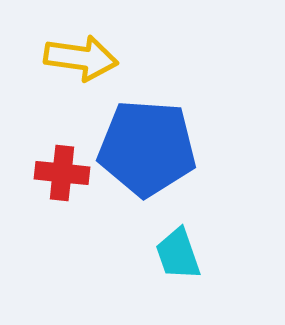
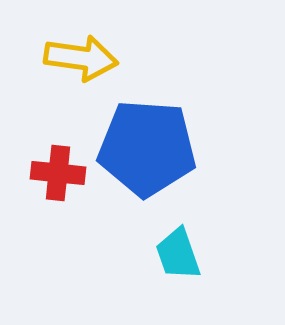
red cross: moved 4 px left
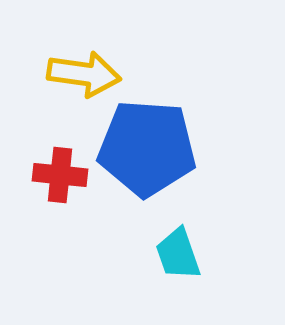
yellow arrow: moved 3 px right, 16 px down
red cross: moved 2 px right, 2 px down
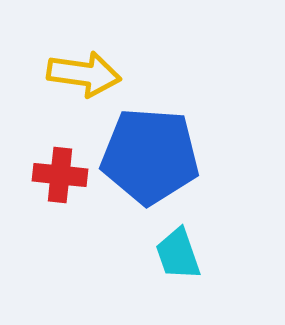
blue pentagon: moved 3 px right, 8 px down
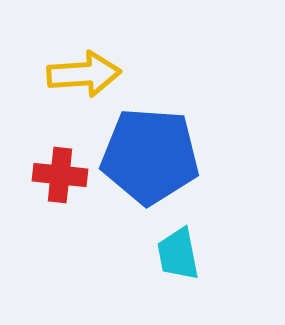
yellow arrow: rotated 12 degrees counterclockwise
cyan trapezoid: rotated 8 degrees clockwise
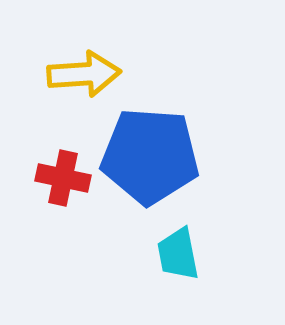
red cross: moved 3 px right, 3 px down; rotated 6 degrees clockwise
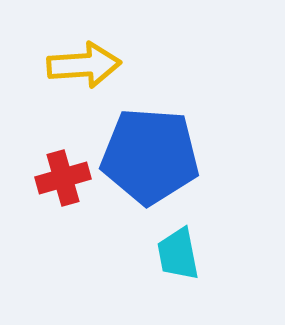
yellow arrow: moved 9 px up
red cross: rotated 28 degrees counterclockwise
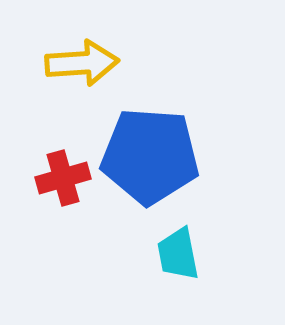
yellow arrow: moved 2 px left, 2 px up
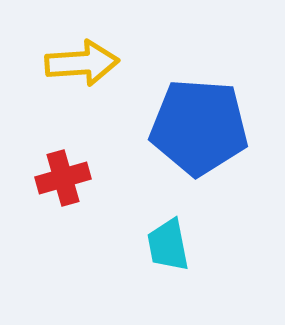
blue pentagon: moved 49 px right, 29 px up
cyan trapezoid: moved 10 px left, 9 px up
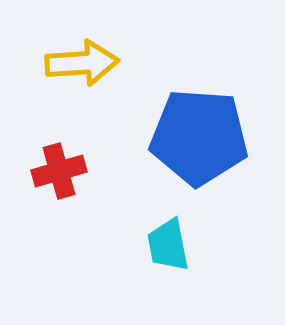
blue pentagon: moved 10 px down
red cross: moved 4 px left, 7 px up
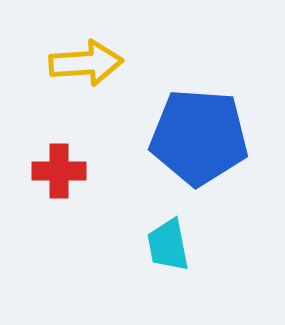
yellow arrow: moved 4 px right
red cross: rotated 16 degrees clockwise
